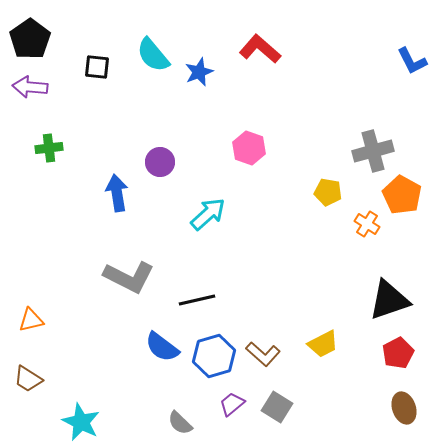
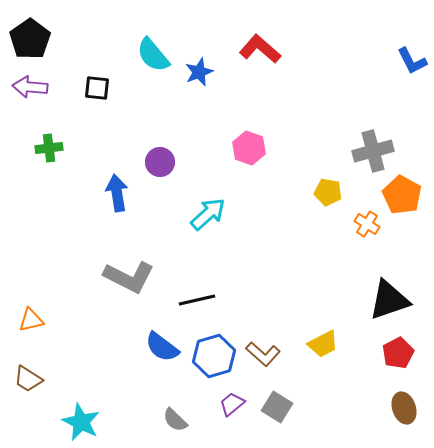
black square: moved 21 px down
gray semicircle: moved 5 px left, 3 px up
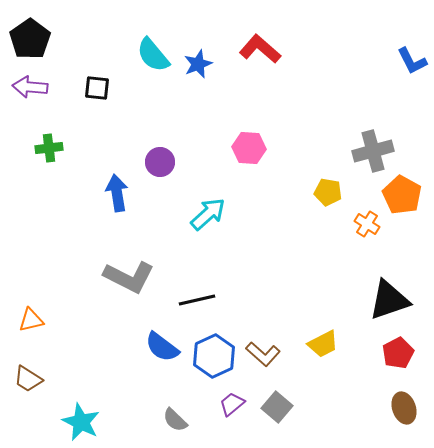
blue star: moved 1 px left, 8 px up
pink hexagon: rotated 16 degrees counterclockwise
blue hexagon: rotated 9 degrees counterclockwise
gray square: rotated 8 degrees clockwise
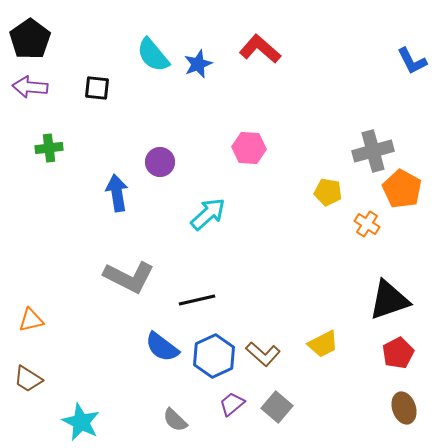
orange pentagon: moved 6 px up
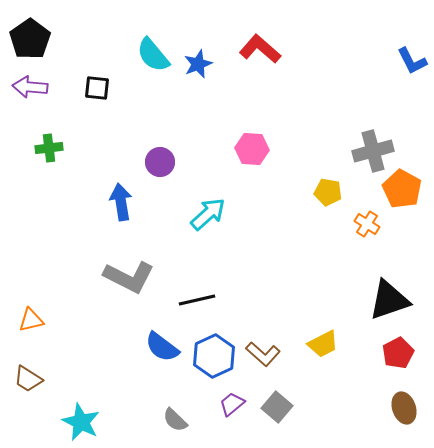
pink hexagon: moved 3 px right, 1 px down
blue arrow: moved 4 px right, 9 px down
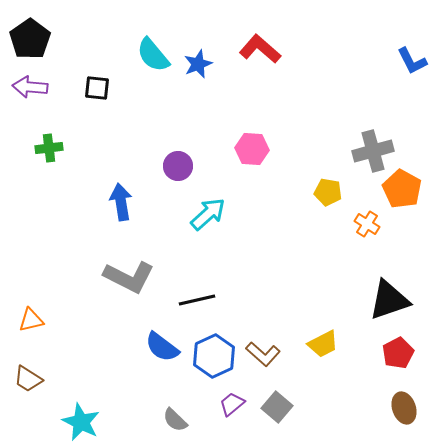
purple circle: moved 18 px right, 4 px down
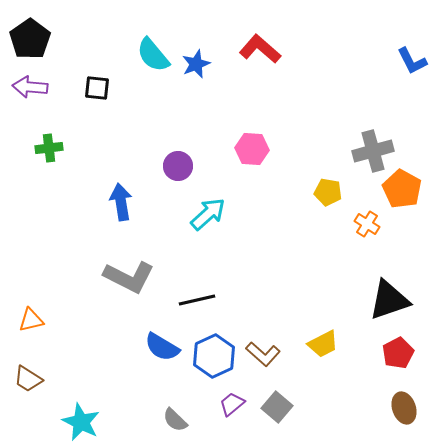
blue star: moved 2 px left
blue semicircle: rotated 6 degrees counterclockwise
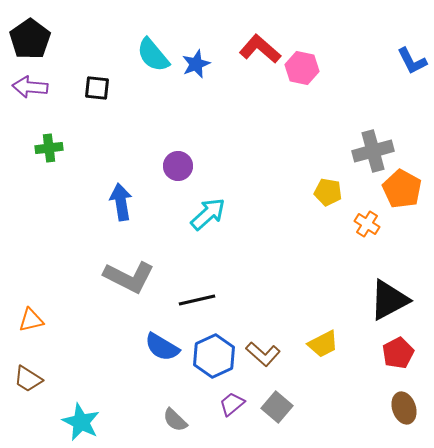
pink hexagon: moved 50 px right, 81 px up; rotated 8 degrees clockwise
black triangle: rotated 9 degrees counterclockwise
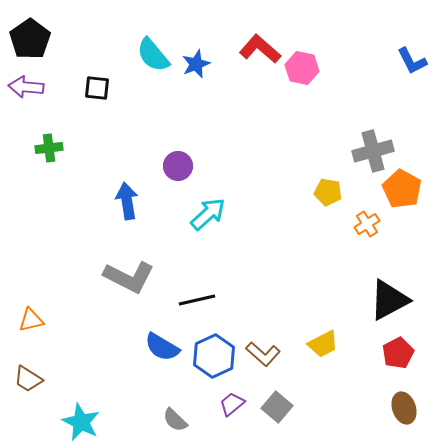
purple arrow: moved 4 px left
blue arrow: moved 6 px right, 1 px up
orange cross: rotated 25 degrees clockwise
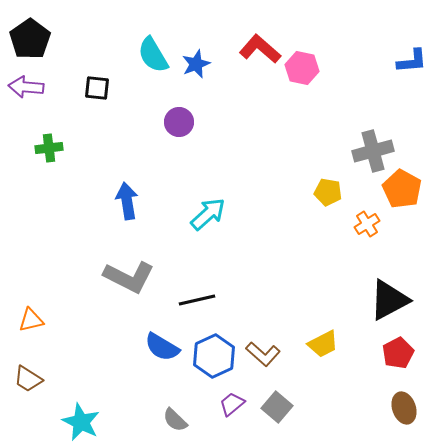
cyan semicircle: rotated 9 degrees clockwise
blue L-shape: rotated 68 degrees counterclockwise
purple circle: moved 1 px right, 44 px up
